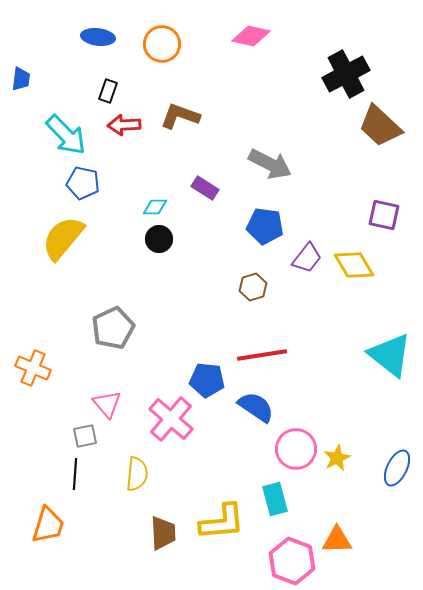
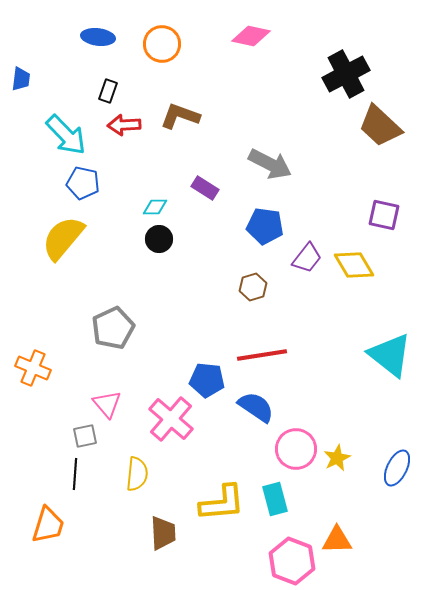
yellow L-shape at (222, 522): moved 19 px up
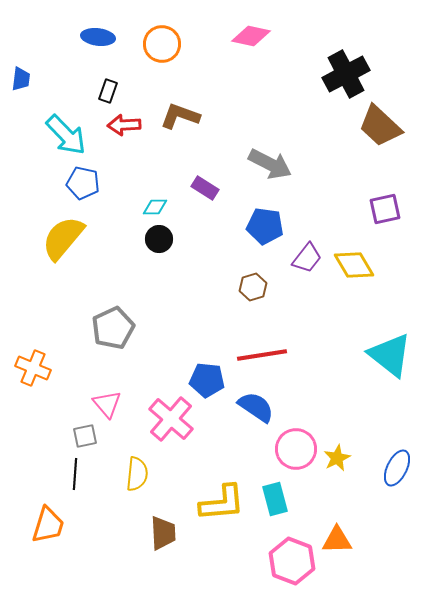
purple square at (384, 215): moved 1 px right, 6 px up; rotated 24 degrees counterclockwise
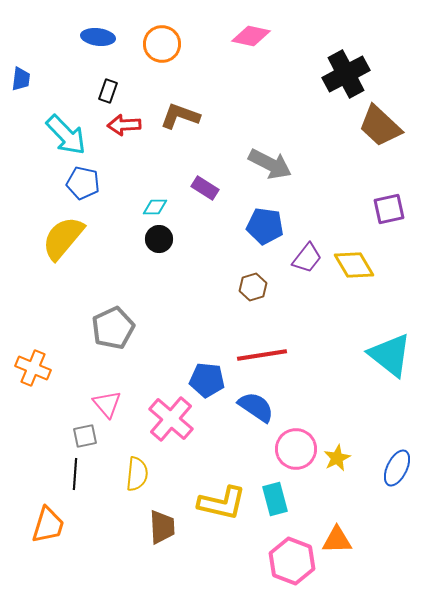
purple square at (385, 209): moved 4 px right
yellow L-shape at (222, 503): rotated 18 degrees clockwise
brown trapezoid at (163, 533): moved 1 px left, 6 px up
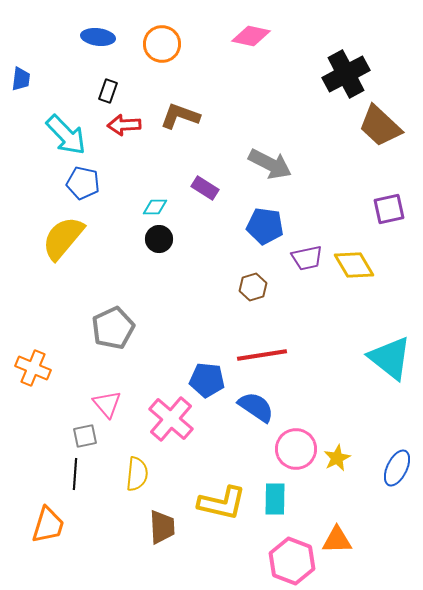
purple trapezoid at (307, 258): rotated 40 degrees clockwise
cyan triangle at (390, 355): moved 3 px down
cyan rectangle at (275, 499): rotated 16 degrees clockwise
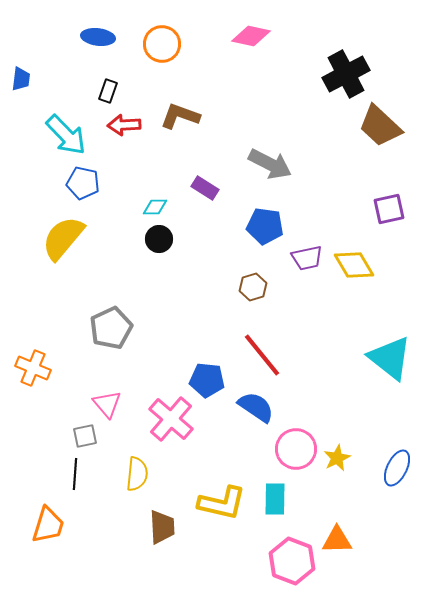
gray pentagon at (113, 328): moved 2 px left
red line at (262, 355): rotated 60 degrees clockwise
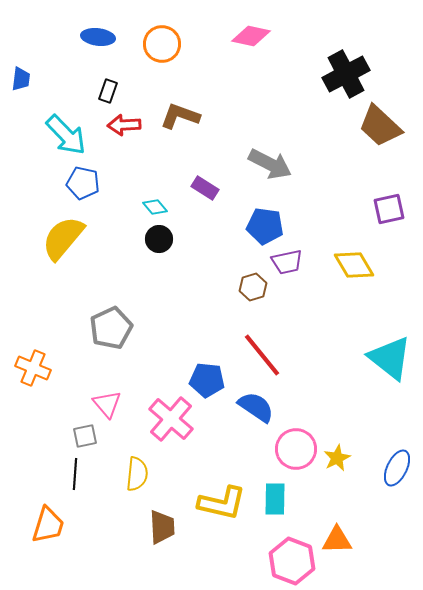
cyan diamond at (155, 207): rotated 50 degrees clockwise
purple trapezoid at (307, 258): moved 20 px left, 4 px down
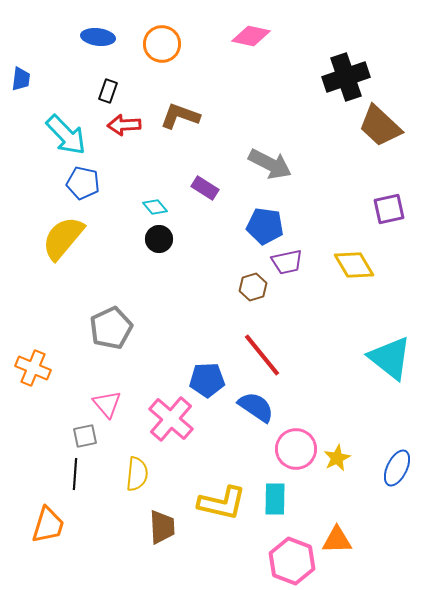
black cross at (346, 74): moved 3 px down; rotated 9 degrees clockwise
blue pentagon at (207, 380): rotated 8 degrees counterclockwise
